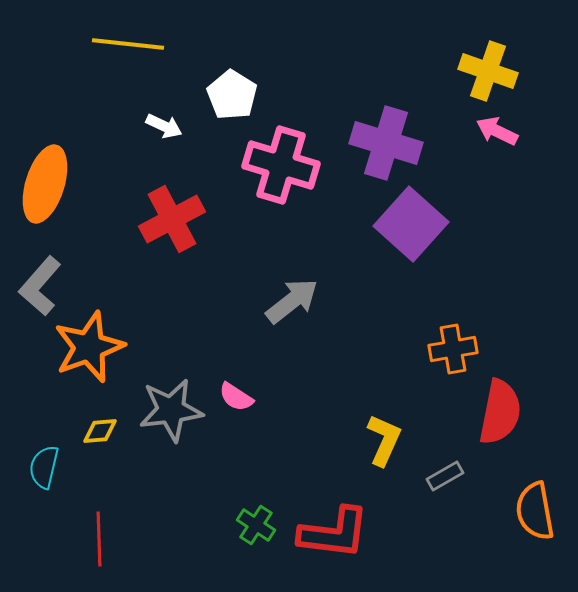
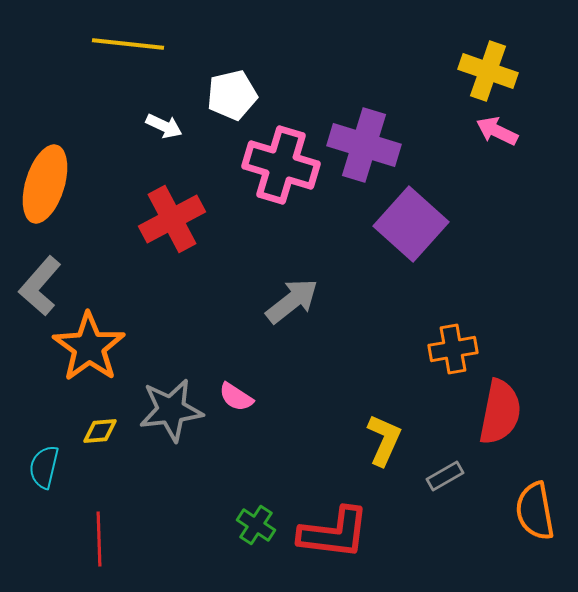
white pentagon: rotated 27 degrees clockwise
purple cross: moved 22 px left, 2 px down
orange star: rotated 16 degrees counterclockwise
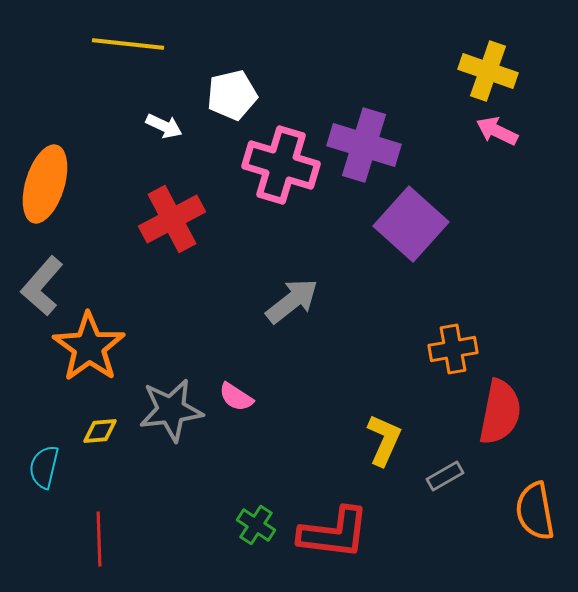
gray L-shape: moved 2 px right
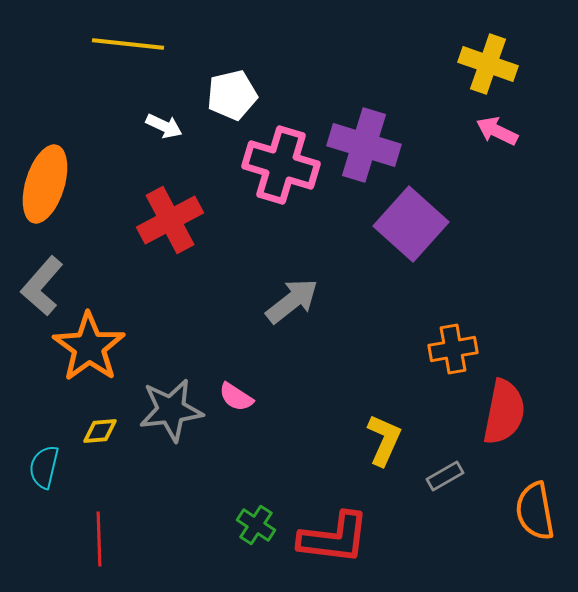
yellow cross: moved 7 px up
red cross: moved 2 px left, 1 px down
red semicircle: moved 4 px right
red L-shape: moved 5 px down
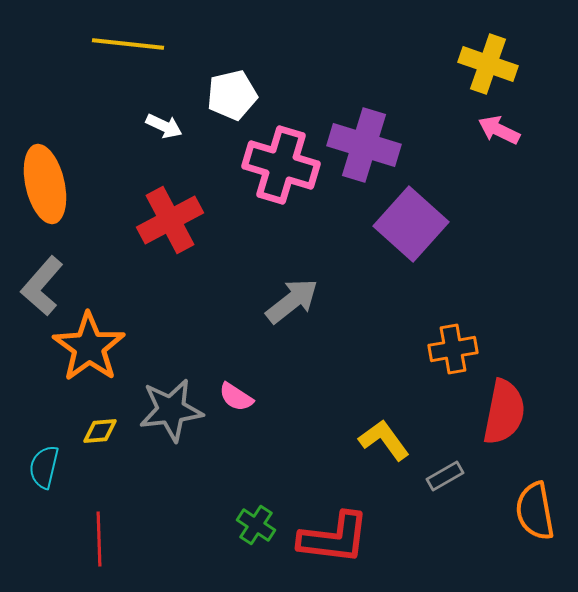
pink arrow: moved 2 px right, 1 px up
orange ellipse: rotated 30 degrees counterclockwise
yellow L-shape: rotated 60 degrees counterclockwise
